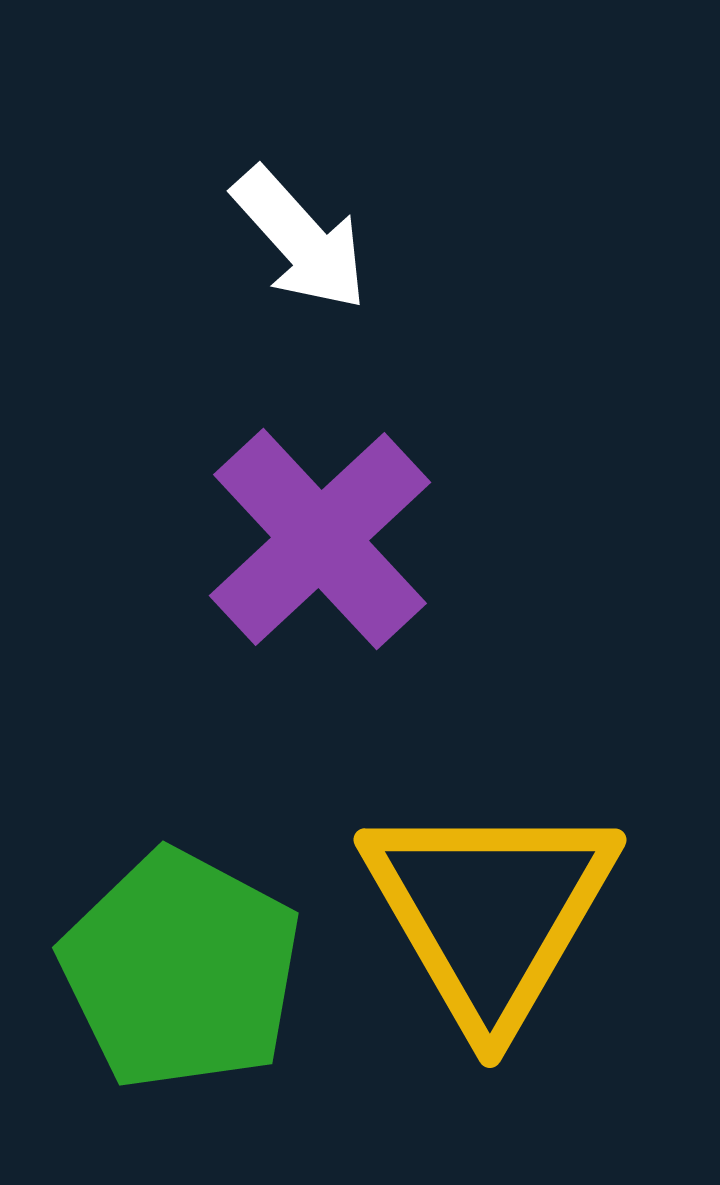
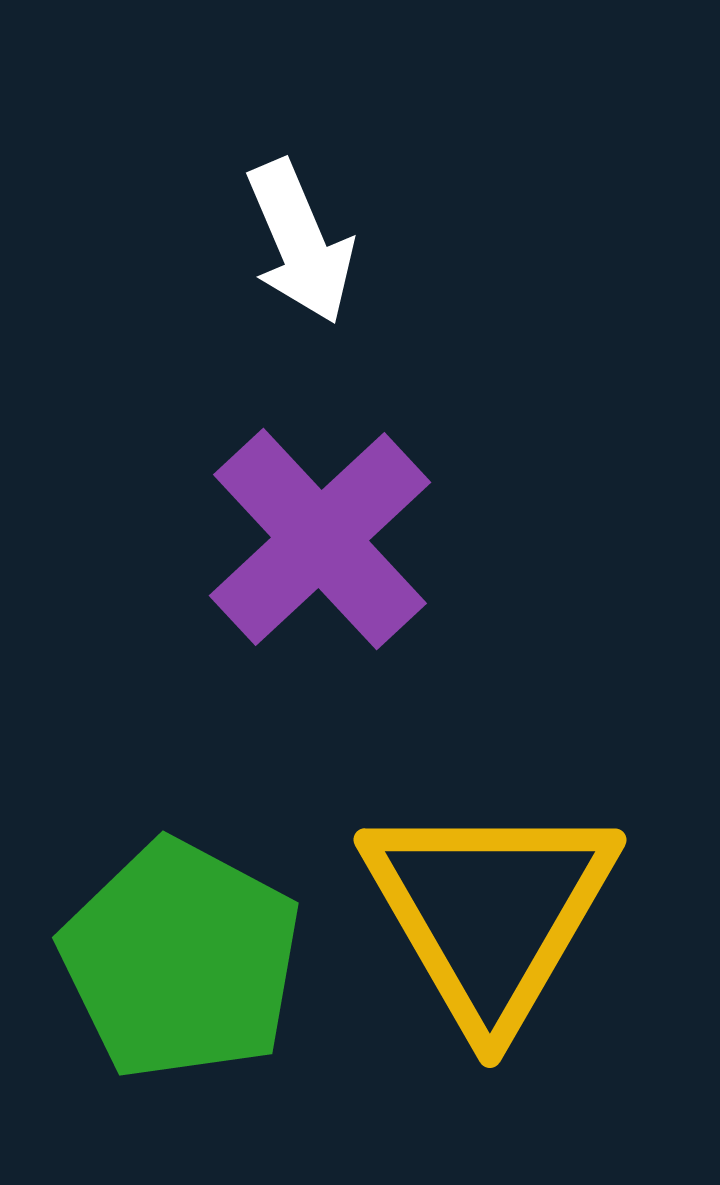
white arrow: moved 3 px down; rotated 19 degrees clockwise
green pentagon: moved 10 px up
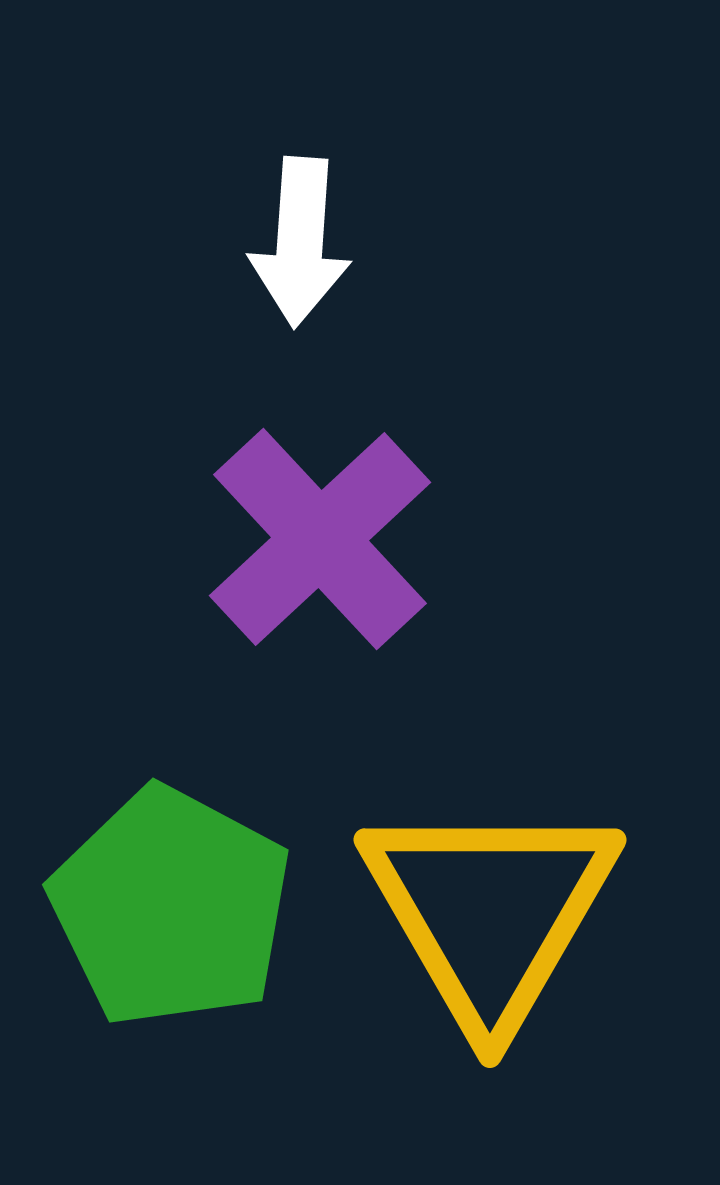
white arrow: rotated 27 degrees clockwise
green pentagon: moved 10 px left, 53 px up
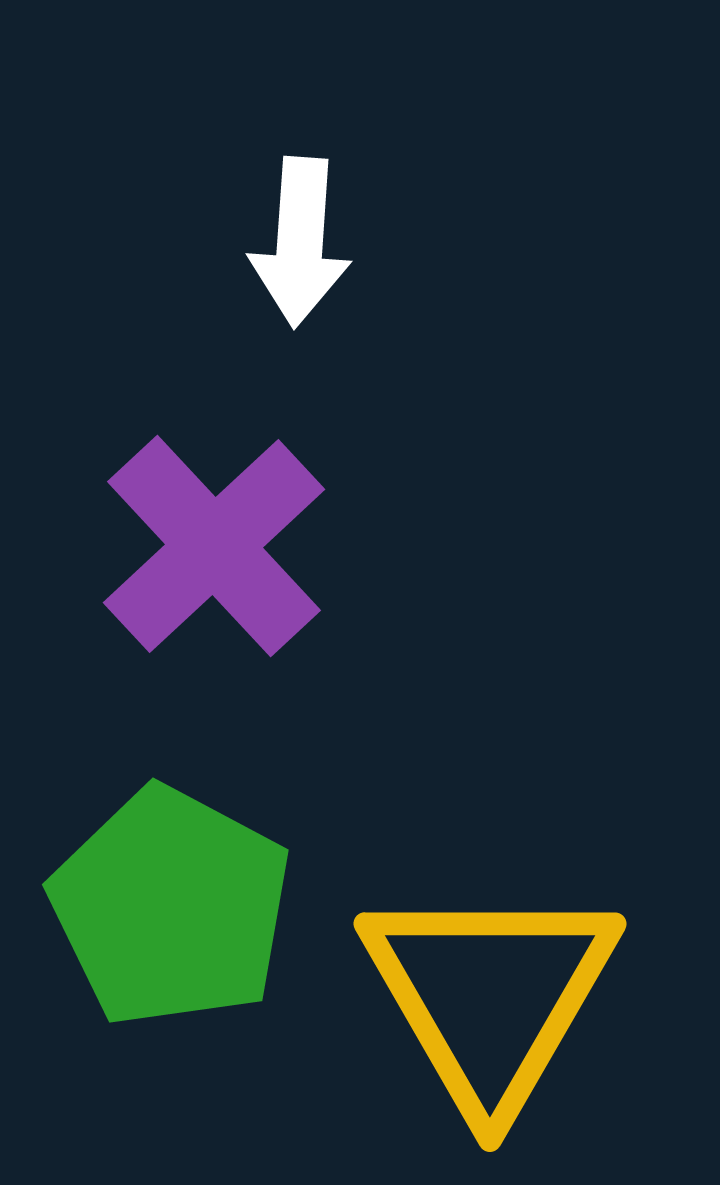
purple cross: moved 106 px left, 7 px down
yellow triangle: moved 84 px down
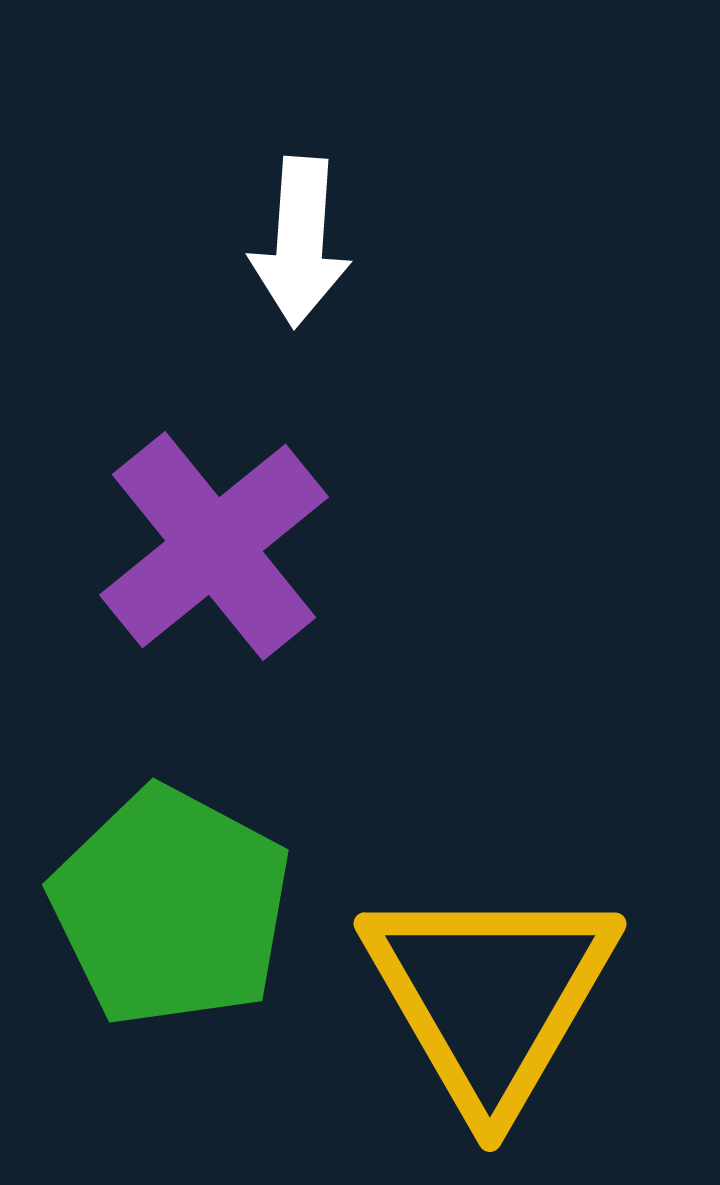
purple cross: rotated 4 degrees clockwise
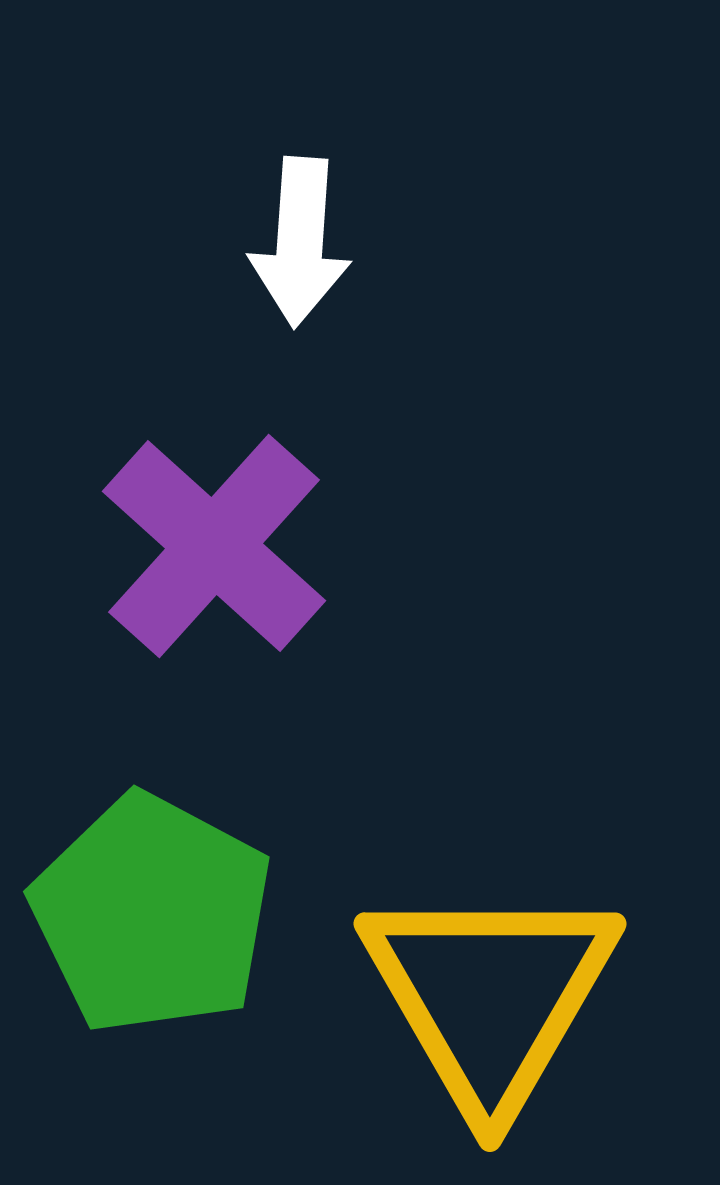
purple cross: rotated 9 degrees counterclockwise
green pentagon: moved 19 px left, 7 px down
